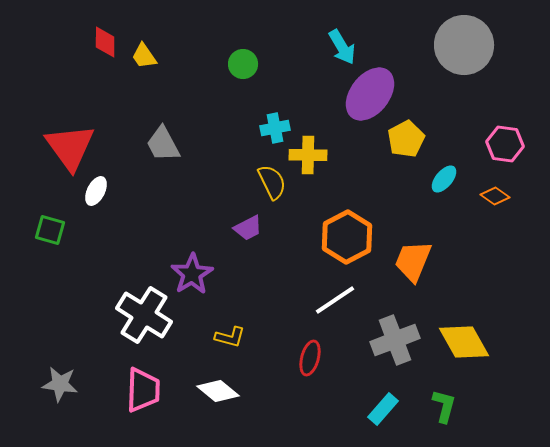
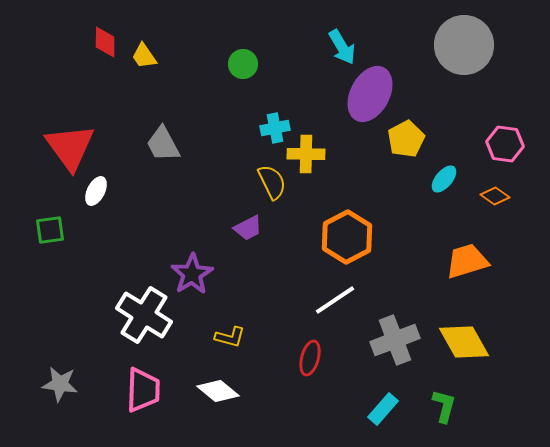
purple ellipse: rotated 10 degrees counterclockwise
yellow cross: moved 2 px left, 1 px up
green square: rotated 24 degrees counterclockwise
orange trapezoid: moved 54 px right; rotated 51 degrees clockwise
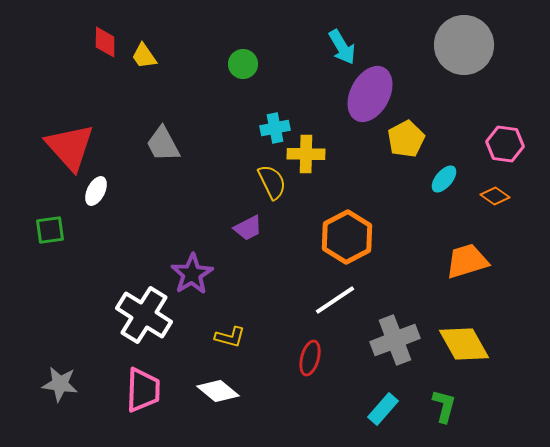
red triangle: rotated 6 degrees counterclockwise
yellow diamond: moved 2 px down
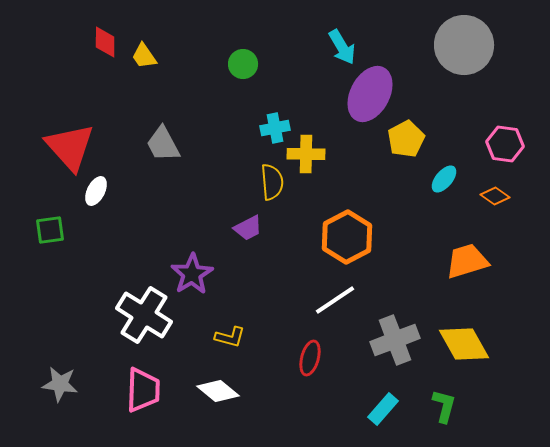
yellow semicircle: rotated 21 degrees clockwise
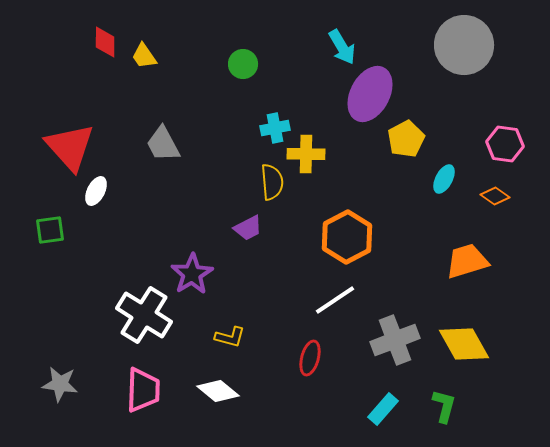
cyan ellipse: rotated 12 degrees counterclockwise
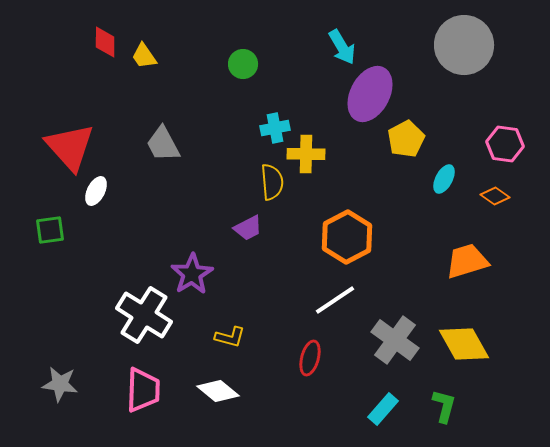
gray cross: rotated 33 degrees counterclockwise
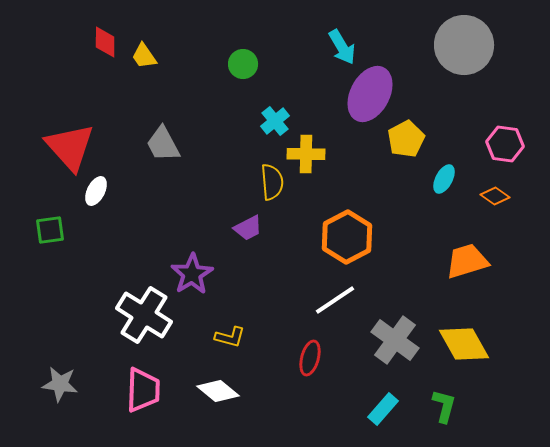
cyan cross: moved 7 px up; rotated 28 degrees counterclockwise
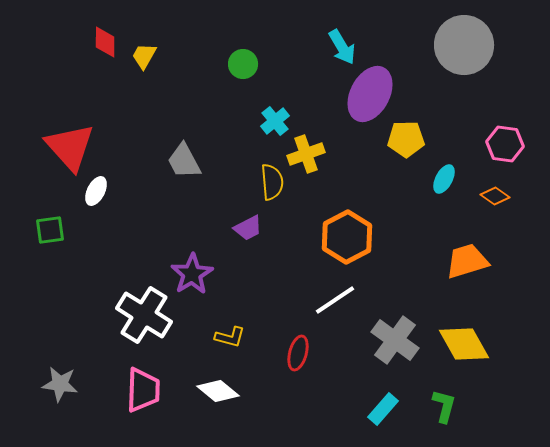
yellow trapezoid: rotated 64 degrees clockwise
yellow pentagon: rotated 27 degrees clockwise
gray trapezoid: moved 21 px right, 17 px down
yellow cross: rotated 21 degrees counterclockwise
red ellipse: moved 12 px left, 5 px up
